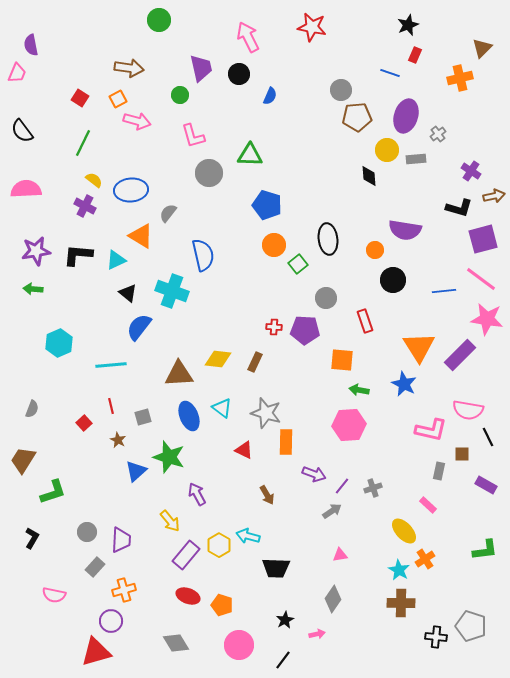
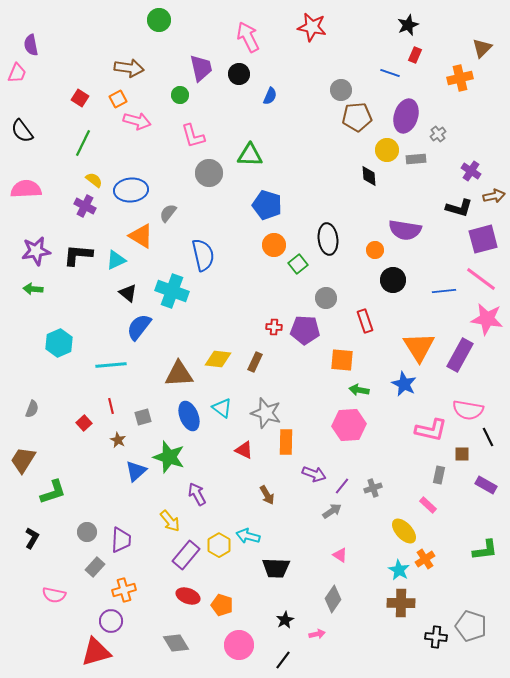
purple rectangle at (460, 355): rotated 16 degrees counterclockwise
gray rectangle at (439, 471): moved 4 px down
pink triangle at (340, 555): rotated 42 degrees clockwise
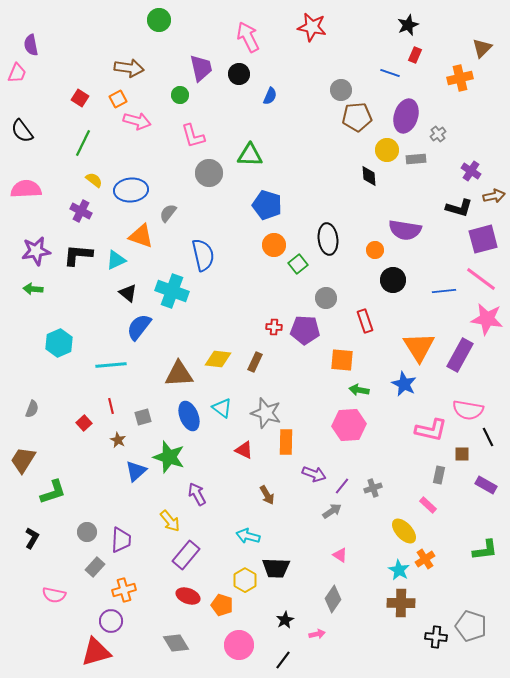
purple cross at (85, 206): moved 4 px left, 5 px down
orange triangle at (141, 236): rotated 12 degrees counterclockwise
yellow hexagon at (219, 545): moved 26 px right, 35 px down
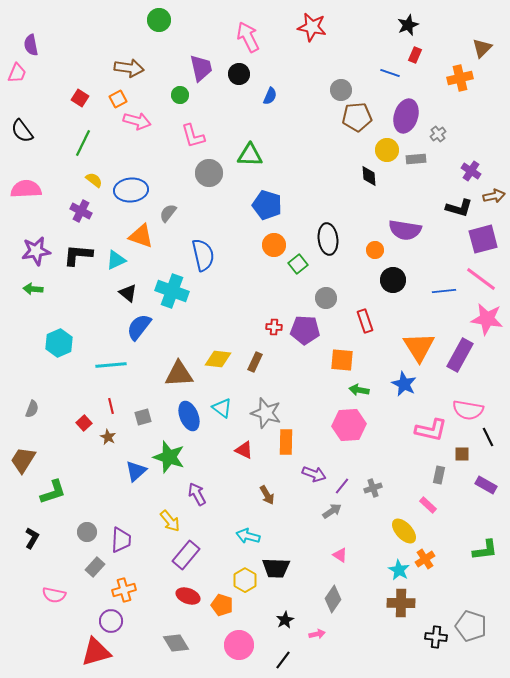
brown star at (118, 440): moved 10 px left, 3 px up
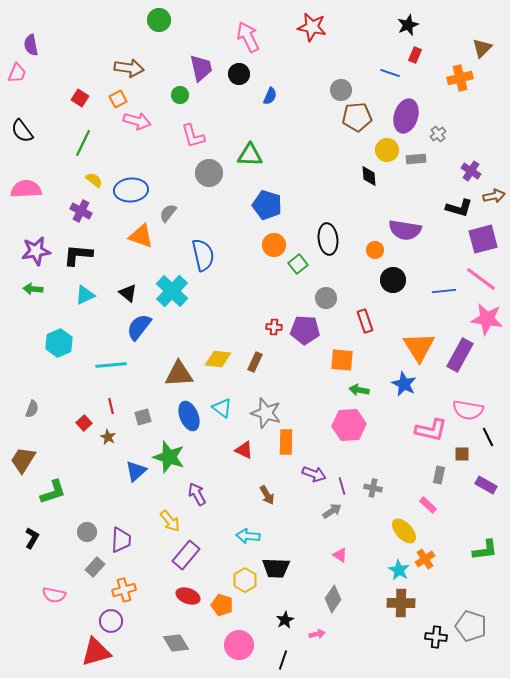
cyan triangle at (116, 260): moved 31 px left, 35 px down
cyan cross at (172, 291): rotated 24 degrees clockwise
purple line at (342, 486): rotated 54 degrees counterclockwise
gray cross at (373, 488): rotated 30 degrees clockwise
cyan arrow at (248, 536): rotated 10 degrees counterclockwise
black line at (283, 660): rotated 18 degrees counterclockwise
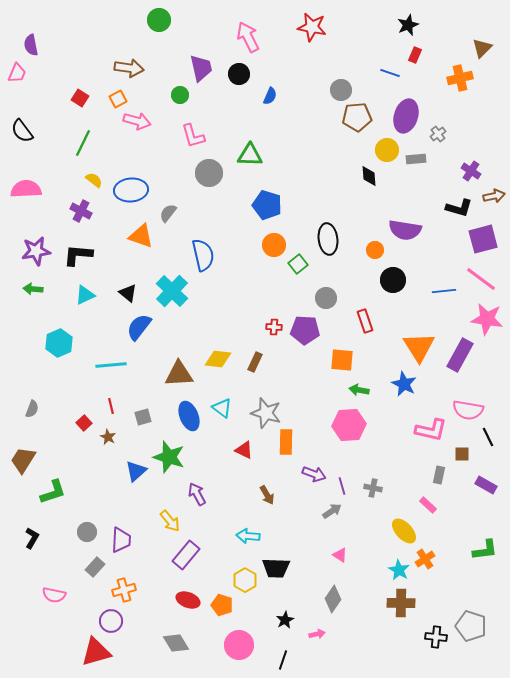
red ellipse at (188, 596): moved 4 px down
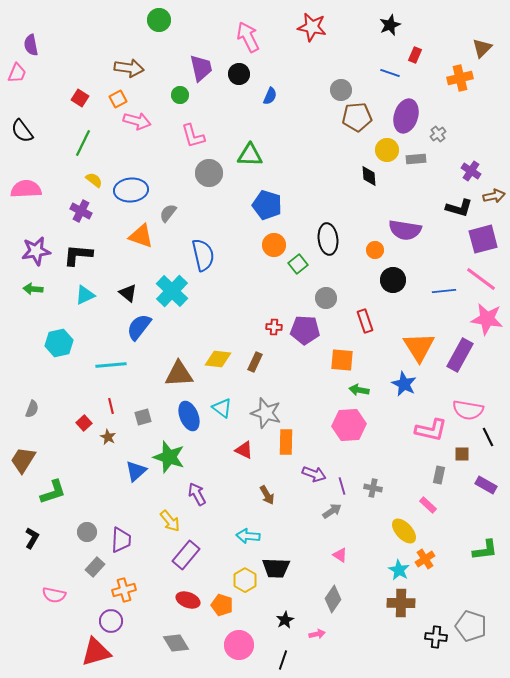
black star at (408, 25): moved 18 px left
cyan hexagon at (59, 343): rotated 12 degrees clockwise
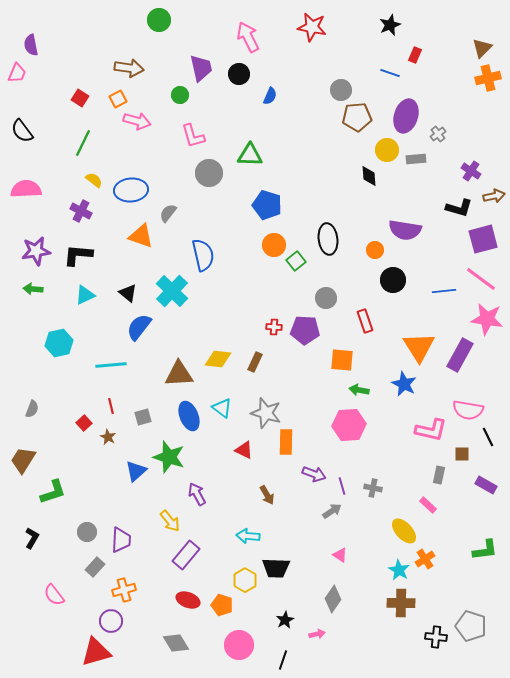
orange cross at (460, 78): moved 28 px right
green square at (298, 264): moved 2 px left, 3 px up
pink semicircle at (54, 595): rotated 40 degrees clockwise
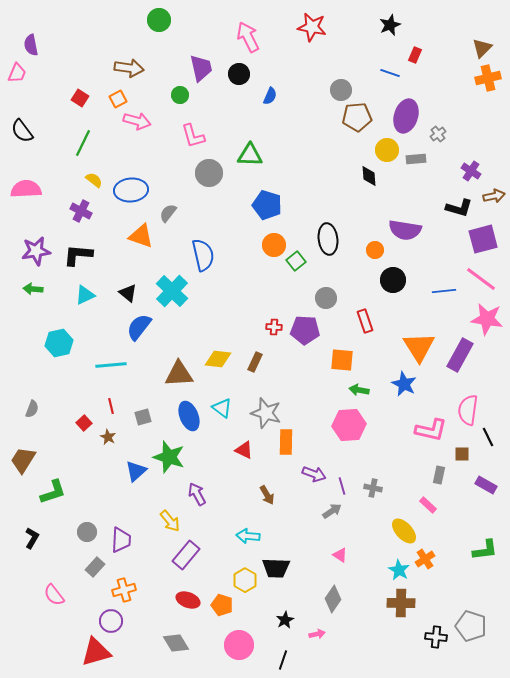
pink semicircle at (468, 410): rotated 88 degrees clockwise
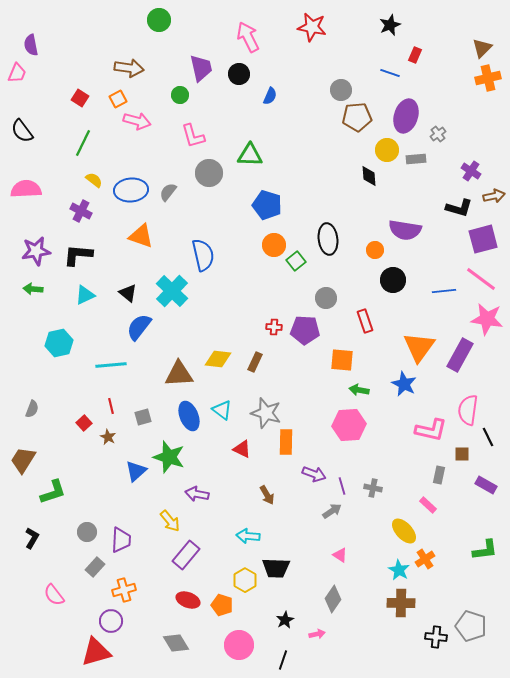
gray semicircle at (168, 213): moved 21 px up
orange triangle at (419, 347): rotated 8 degrees clockwise
cyan triangle at (222, 408): moved 2 px down
red triangle at (244, 450): moved 2 px left, 1 px up
purple arrow at (197, 494): rotated 50 degrees counterclockwise
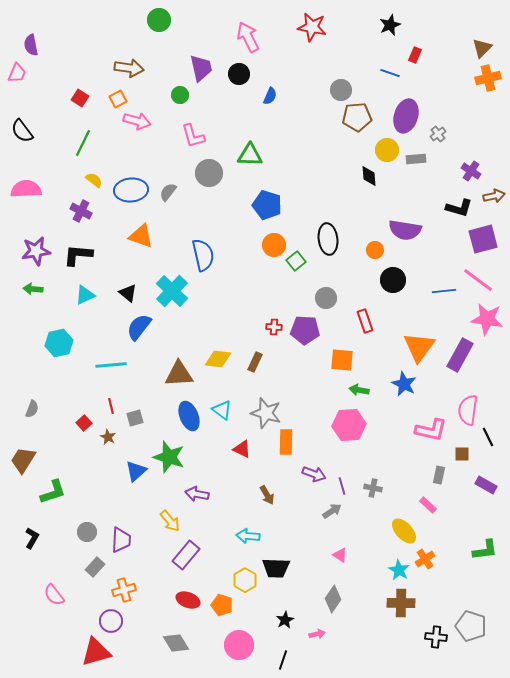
pink line at (481, 279): moved 3 px left, 1 px down
gray square at (143, 417): moved 8 px left, 1 px down
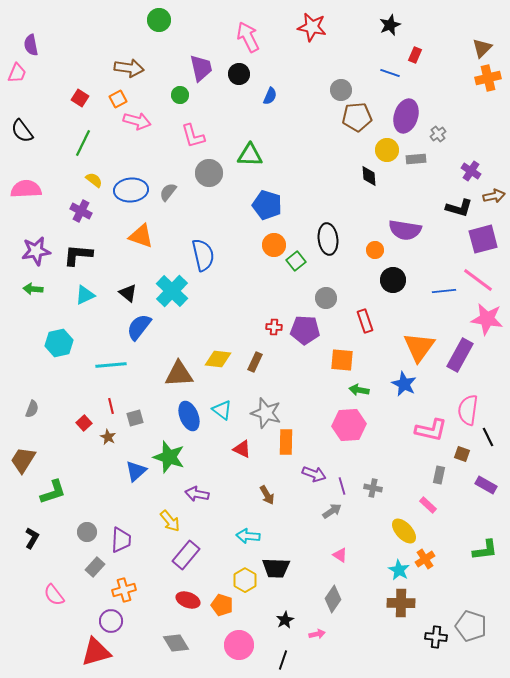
brown square at (462, 454): rotated 21 degrees clockwise
